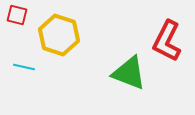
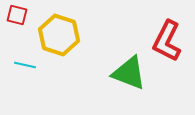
cyan line: moved 1 px right, 2 px up
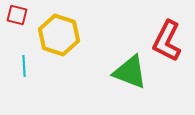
cyan line: moved 1 px left, 1 px down; rotated 75 degrees clockwise
green triangle: moved 1 px right, 1 px up
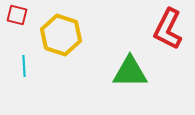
yellow hexagon: moved 2 px right
red L-shape: moved 1 px right, 12 px up
green triangle: rotated 21 degrees counterclockwise
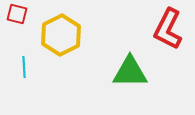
red square: moved 1 px up
yellow hexagon: rotated 15 degrees clockwise
cyan line: moved 1 px down
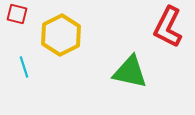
red L-shape: moved 2 px up
cyan line: rotated 15 degrees counterclockwise
green triangle: rotated 12 degrees clockwise
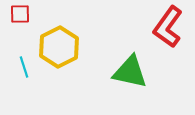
red square: moved 3 px right; rotated 15 degrees counterclockwise
red L-shape: rotated 9 degrees clockwise
yellow hexagon: moved 2 px left, 12 px down
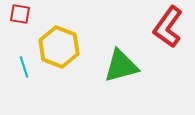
red square: rotated 10 degrees clockwise
yellow hexagon: rotated 12 degrees counterclockwise
green triangle: moved 9 px left, 6 px up; rotated 27 degrees counterclockwise
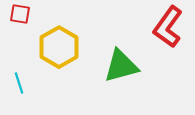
yellow hexagon: rotated 9 degrees clockwise
cyan line: moved 5 px left, 16 px down
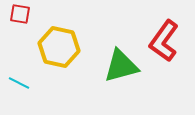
red L-shape: moved 4 px left, 14 px down
yellow hexagon: rotated 18 degrees counterclockwise
cyan line: rotated 45 degrees counterclockwise
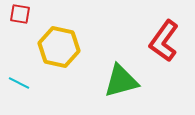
green triangle: moved 15 px down
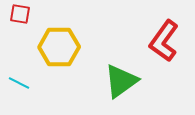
yellow hexagon: rotated 12 degrees counterclockwise
green triangle: rotated 21 degrees counterclockwise
